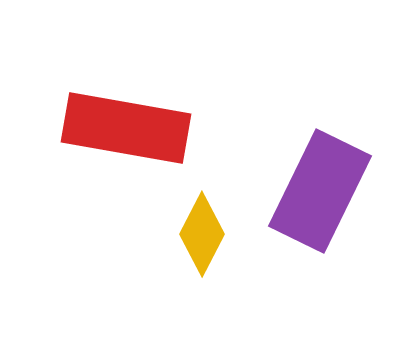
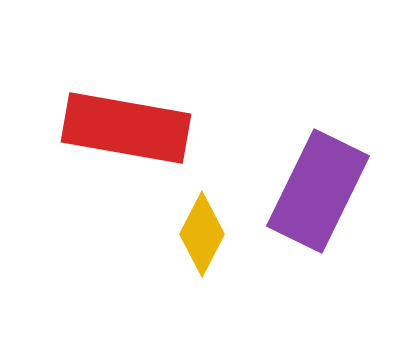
purple rectangle: moved 2 px left
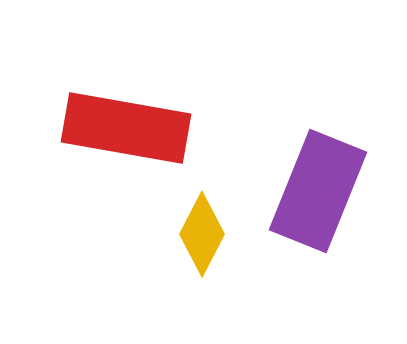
purple rectangle: rotated 4 degrees counterclockwise
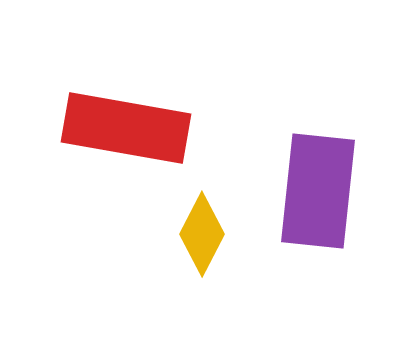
purple rectangle: rotated 16 degrees counterclockwise
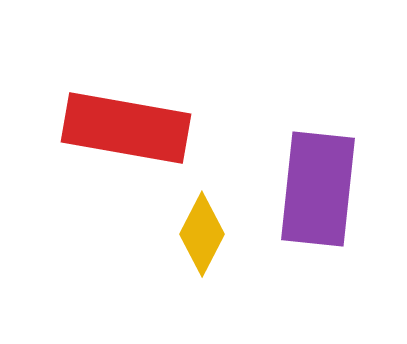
purple rectangle: moved 2 px up
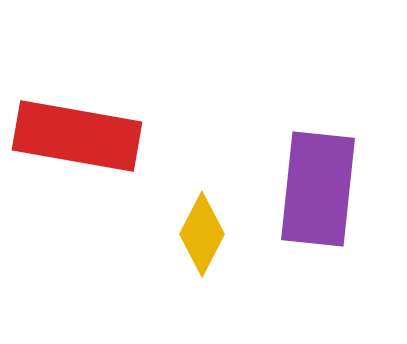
red rectangle: moved 49 px left, 8 px down
